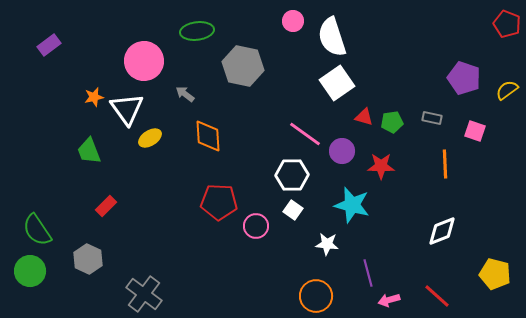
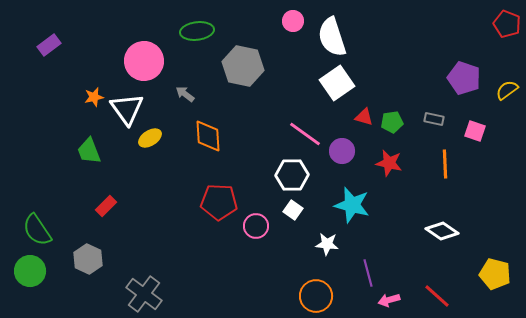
gray rectangle at (432, 118): moved 2 px right, 1 px down
red star at (381, 166): moved 8 px right, 3 px up; rotated 12 degrees clockwise
white diamond at (442, 231): rotated 56 degrees clockwise
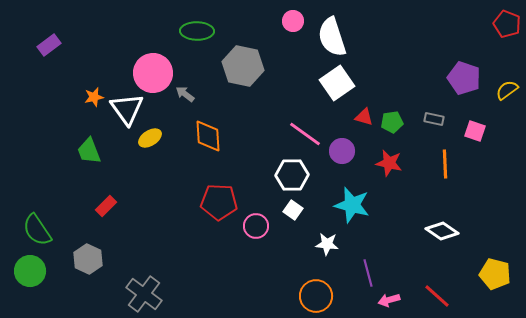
green ellipse at (197, 31): rotated 8 degrees clockwise
pink circle at (144, 61): moved 9 px right, 12 px down
